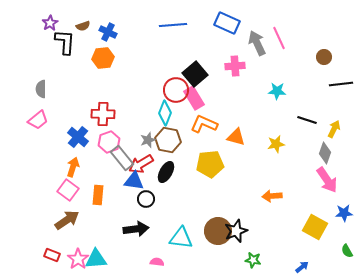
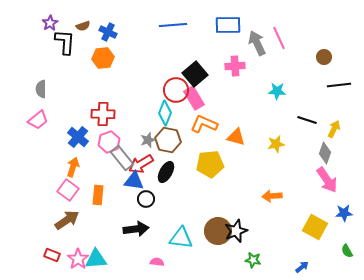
blue rectangle at (227, 23): moved 1 px right, 2 px down; rotated 25 degrees counterclockwise
black line at (341, 84): moved 2 px left, 1 px down
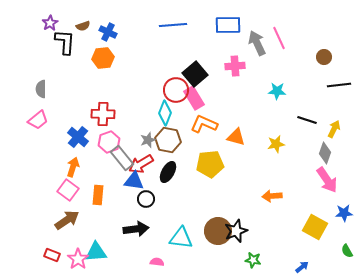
black ellipse at (166, 172): moved 2 px right
cyan triangle at (96, 259): moved 7 px up
